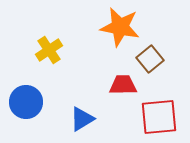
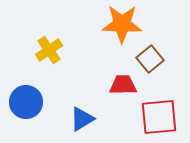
orange star: moved 2 px right, 3 px up; rotated 9 degrees counterclockwise
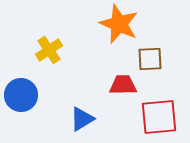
orange star: moved 3 px left; rotated 21 degrees clockwise
brown square: rotated 36 degrees clockwise
blue circle: moved 5 px left, 7 px up
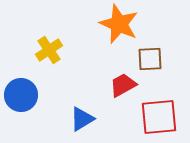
red trapezoid: rotated 28 degrees counterclockwise
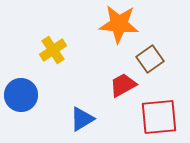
orange star: rotated 18 degrees counterclockwise
yellow cross: moved 4 px right
brown square: rotated 32 degrees counterclockwise
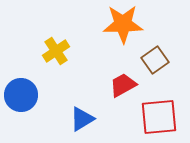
orange star: moved 4 px right; rotated 6 degrees counterclockwise
yellow cross: moved 3 px right, 1 px down
brown square: moved 5 px right, 1 px down
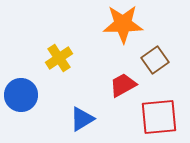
yellow cross: moved 3 px right, 7 px down
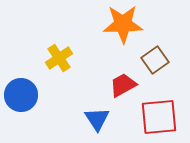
blue triangle: moved 15 px right; rotated 32 degrees counterclockwise
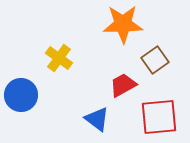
yellow cross: rotated 20 degrees counterclockwise
blue triangle: rotated 20 degrees counterclockwise
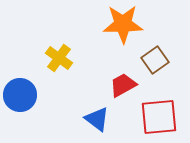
blue circle: moved 1 px left
